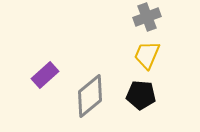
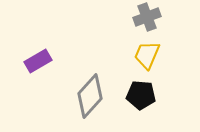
purple rectangle: moved 7 px left, 14 px up; rotated 12 degrees clockwise
gray diamond: rotated 9 degrees counterclockwise
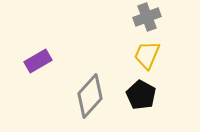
black pentagon: rotated 24 degrees clockwise
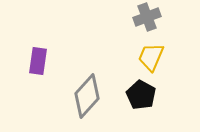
yellow trapezoid: moved 4 px right, 2 px down
purple rectangle: rotated 52 degrees counterclockwise
gray diamond: moved 3 px left
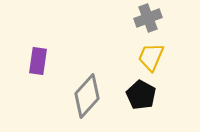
gray cross: moved 1 px right, 1 px down
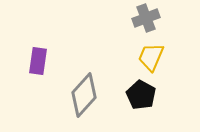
gray cross: moved 2 px left
gray diamond: moved 3 px left, 1 px up
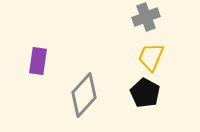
gray cross: moved 1 px up
black pentagon: moved 4 px right, 2 px up
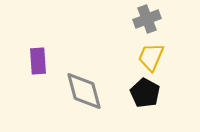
gray cross: moved 1 px right, 2 px down
purple rectangle: rotated 12 degrees counterclockwise
gray diamond: moved 4 px up; rotated 57 degrees counterclockwise
